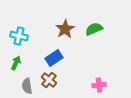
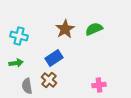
green arrow: rotated 56 degrees clockwise
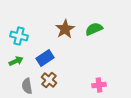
blue rectangle: moved 9 px left
green arrow: moved 2 px up; rotated 16 degrees counterclockwise
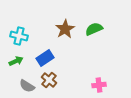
gray semicircle: rotated 49 degrees counterclockwise
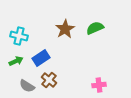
green semicircle: moved 1 px right, 1 px up
blue rectangle: moved 4 px left
